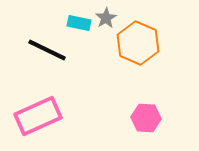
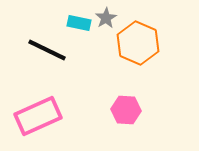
pink hexagon: moved 20 px left, 8 px up
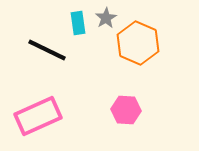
cyan rectangle: moved 1 px left; rotated 70 degrees clockwise
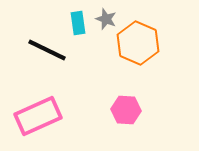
gray star: moved 1 px down; rotated 20 degrees counterclockwise
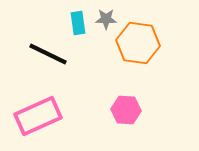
gray star: rotated 20 degrees counterclockwise
orange hexagon: rotated 15 degrees counterclockwise
black line: moved 1 px right, 4 px down
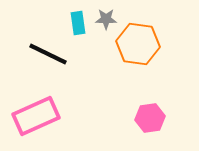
orange hexagon: moved 1 px down
pink hexagon: moved 24 px right, 8 px down; rotated 12 degrees counterclockwise
pink rectangle: moved 2 px left
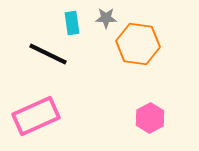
gray star: moved 1 px up
cyan rectangle: moved 6 px left
pink hexagon: rotated 20 degrees counterclockwise
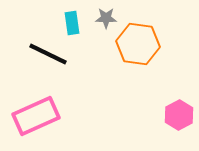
pink hexagon: moved 29 px right, 3 px up
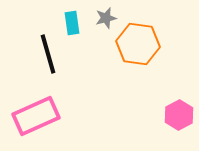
gray star: rotated 15 degrees counterclockwise
black line: rotated 48 degrees clockwise
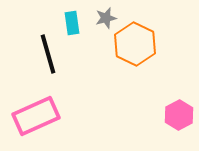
orange hexagon: moved 3 px left; rotated 18 degrees clockwise
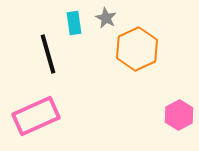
gray star: rotated 30 degrees counterclockwise
cyan rectangle: moved 2 px right
orange hexagon: moved 2 px right, 5 px down; rotated 9 degrees clockwise
